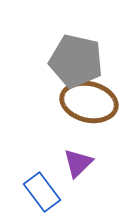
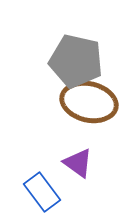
purple triangle: rotated 40 degrees counterclockwise
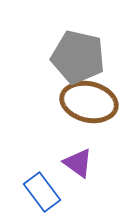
gray pentagon: moved 2 px right, 4 px up
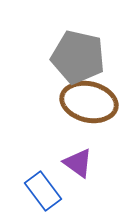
blue rectangle: moved 1 px right, 1 px up
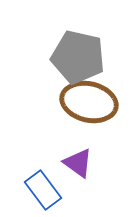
blue rectangle: moved 1 px up
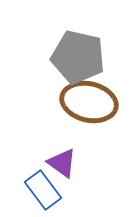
purple triangle: moved 16 px left
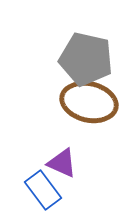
gray pentagon: moved 8 px right, 2 px down
purple triangle: rotated 12 degrees counterclockwise
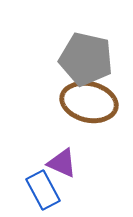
blue rectangle: rotated 9 degrees clockwise
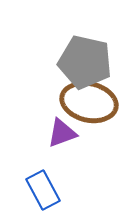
gray pentagon: moved 1 px left, 3 px down
purple triangle: moved 30 px up; rotated 44 degrees counterclockwise
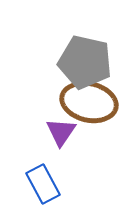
purple triangle: moved 1 px left, 1 px up; rotated 36 degrees counterclockwise
blue rectangle: moved 6 px up
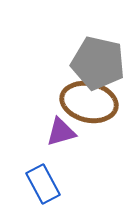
gray pentagon: moved 13 px right, 1 px down
purple triangle: rotated 40 degrees clockwise
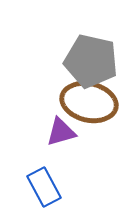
gray pentagon: moved 7 px left, 2 px up
blue rectangle: moved 1 px right, 3 px down
